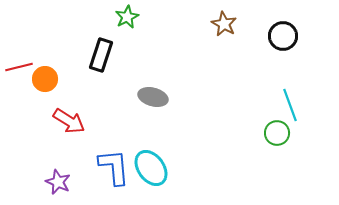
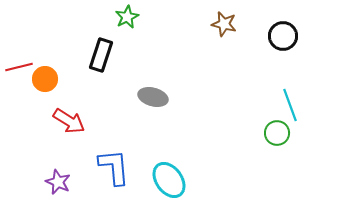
brown star: rotated 15 degrees counterclockwise
cyan ellipse: moved 18 px right, 12 px down
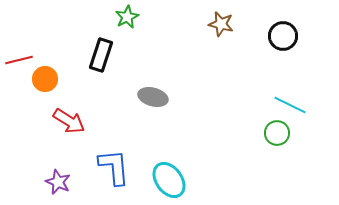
brown star: moved 3 px left
red line: moved 7 px up
cyan line: rotated 44 degrees counterclockwise
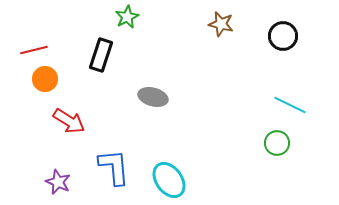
red line: moved 15 px right, 10 px up
green circle: moved 10 px down
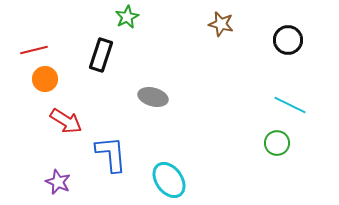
black circle: moved 5 px right, 4 px down
red arrow: moved 3 px left
blue L-shape: moved 3 px left, 13 px up
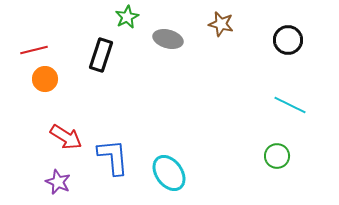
gray ellipse: moved 15 px right, 58 px up
red arrow: moved 16 px down
green circle: moved 13 px down
blue L-shape: moved 2 px right, 3 px down
cyan ellipse: moved 7 px up
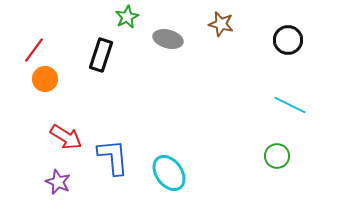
red line: rotated 40 degrees counterclockwise
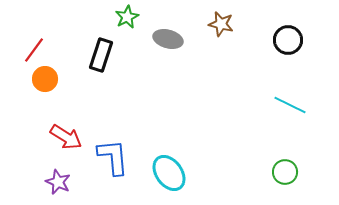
green circle: moved 8 px right, 16 px down
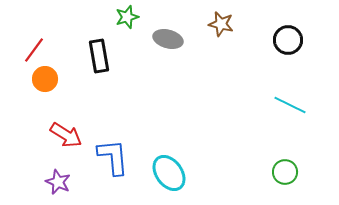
green star: rotated 10 degrees clockwise
black rectangle: moved 2 px left, 1 px down; rotated 28 degrees counterclockwise
red arrow: moved 2 px up
